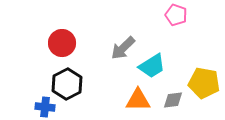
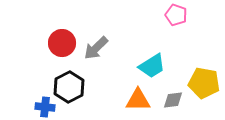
gray arrow: moved 27 px left
black hexagon: moved 2 px right, 3 px down
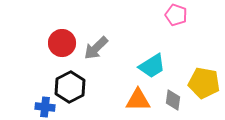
black hexagon: moved 1 px right
gray diamond: rotated 75 degrees counterclockwise
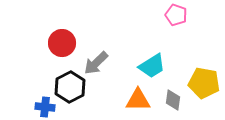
gray arrow: moved 15 px down
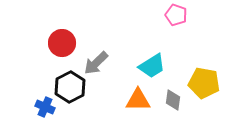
blue cross: rotated 18 degrees clockwise
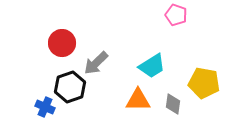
black hexagon: rotated 8 degrees clockwise
gray diamond: moved 4 px down
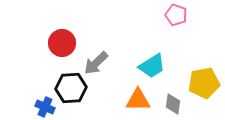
yellow pentagon: rotated 20 degrees counterclockwise
black hexagon: moved 1 px right, 1 px down; rotated 16 degrees clockwise
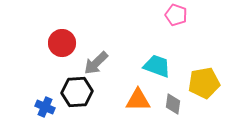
cyan trapezoid: moved 5 px right; rotated 128 degrees counterclockwise
black hexagon: moved 6 px right, 4 px down
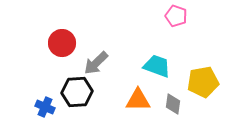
pink pentagon: moved 1 px down
yellow pentagon: moved 1 px left, 1 px up
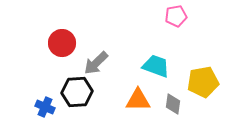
pink pentagon: rotated 30 degrees counterclockwise
cyan trapezoid: moved 1 px left
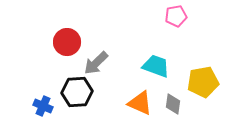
red circle: moved 5 px right, 1 px up
orange triangle: moved 2 px right, 3 px down; rotated 24 degrees clockwise
blue cross: moved 2 px left, 1 px up
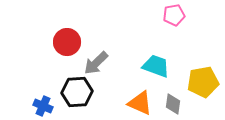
pink pentagon: moved 2 px left, 1 px up
